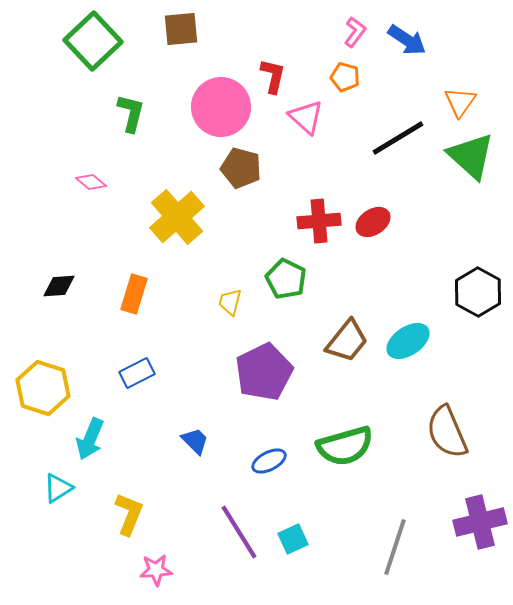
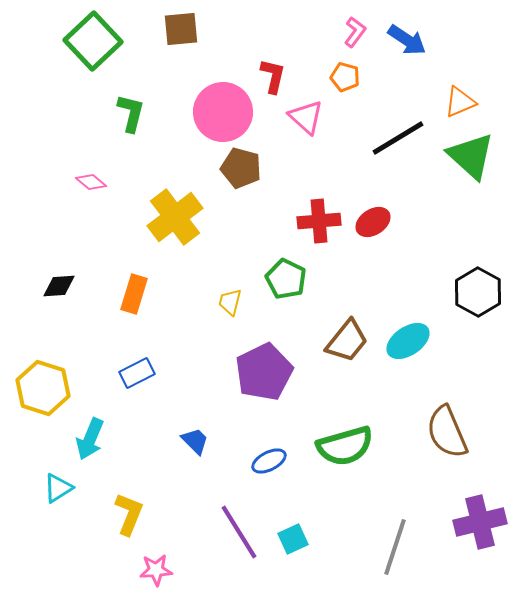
orange triangle: rotated 32 degrees clockwise
pink circle: moved 2 px right, 5 px down
yellow cross: moved 2 px left; rotated 4 degrees clockwise
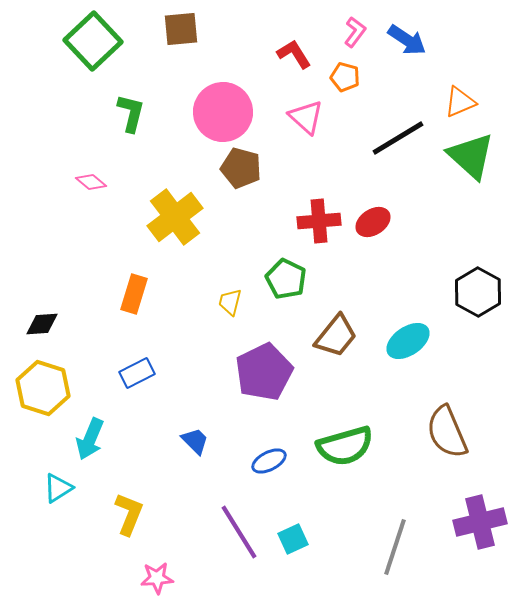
red L-shape: moved 21 px right, 22 px up; rotated 45 degrees counterclockwise
black diamond: moved 17 px left, 38 px down
brown trapezoid: moved 11 px left, 5 px up
pink star: moved 1 px right, 8 px down
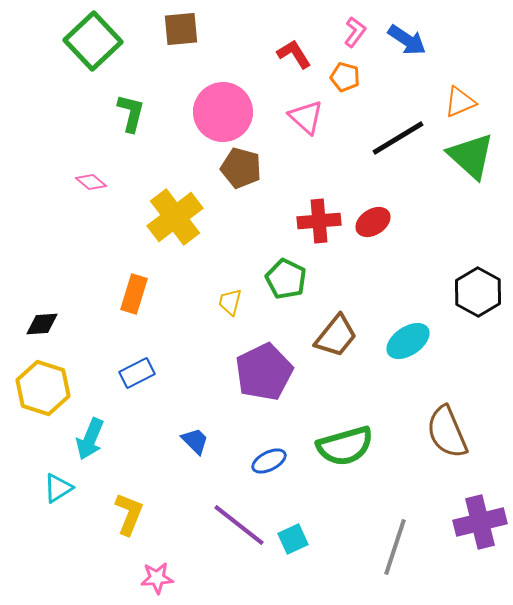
purple line: moved 7 px up; rotated 20 degrees counterclockwise
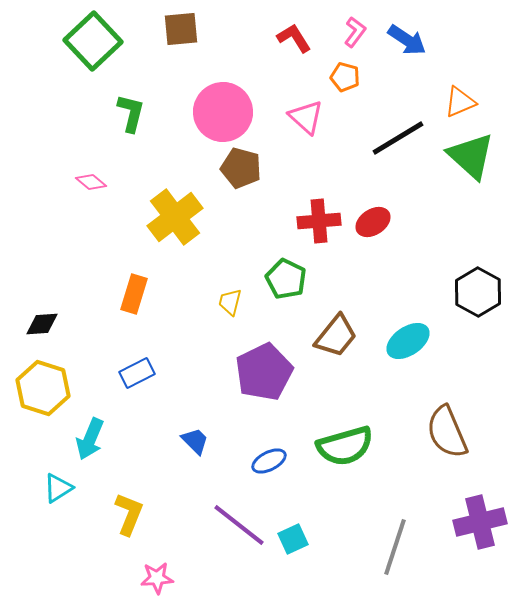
red L-shape: moved 16 px up
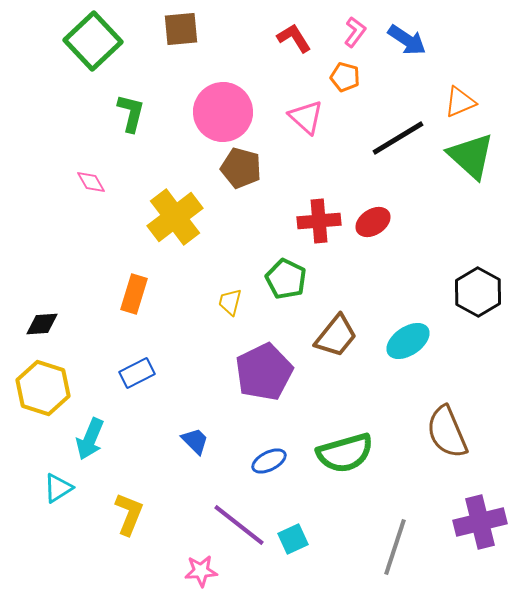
pink diamond: rotated 20 degrees clockwise
green semicircle: moved 7 px down
pink star: moved 44 px right, 7 px up
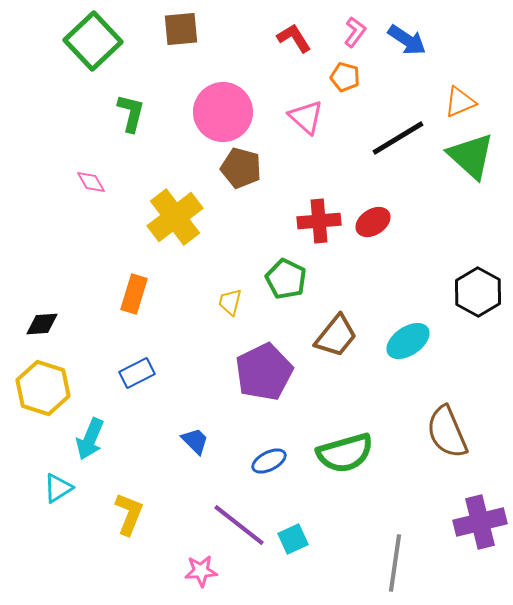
gray line: moved 16 px down; rotated 10 degrees counterclockwise
